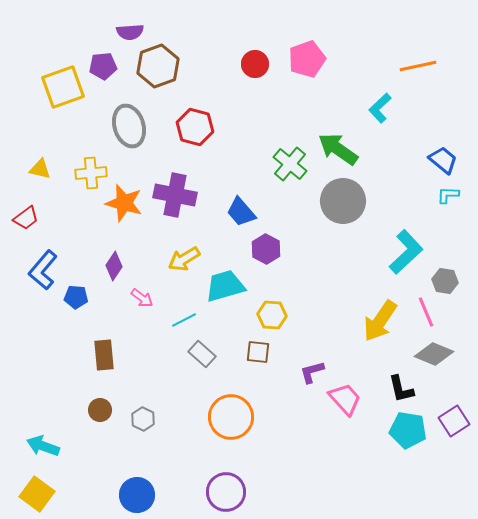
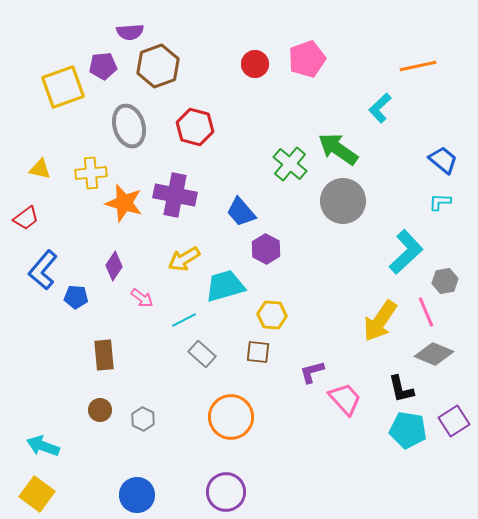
cyan L-shape at (448, 195): moved 8 px left, 7 px down
gray hexagon at (445, 281): rotated 20 degrees counterclockwise
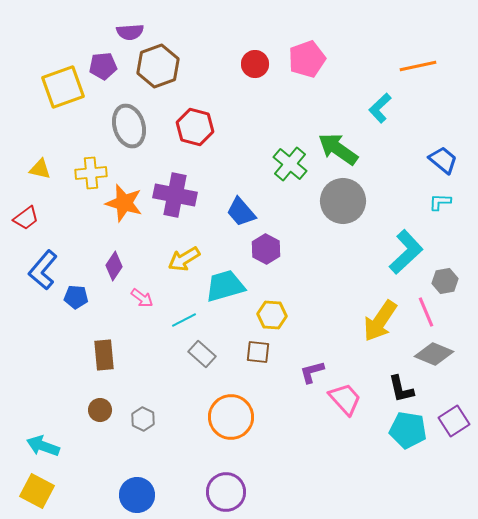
yellow square at (37, 494): moved 3 px up; rotated 8 degrees counterclockwise
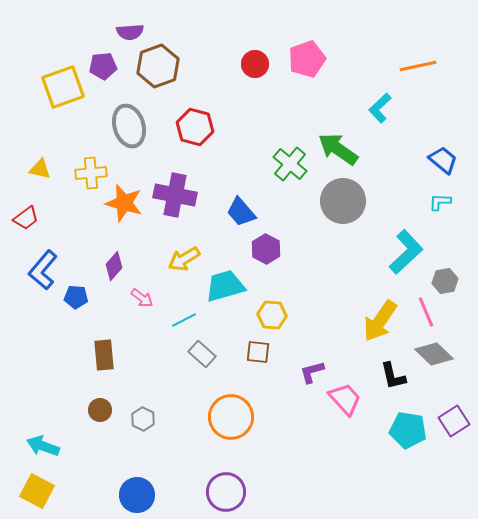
purple diamond at (114, 266): rotated 8 degrees clockwise
gray diamond at (434, 354): rotated 21 degrees clockwise
black L-shape at (401, 389): moved 8 px left, 13 px up
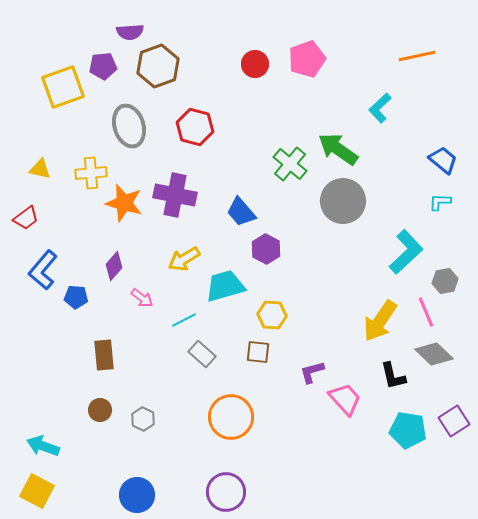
orange line at (418, 66): moved 1 px left, 10 px up
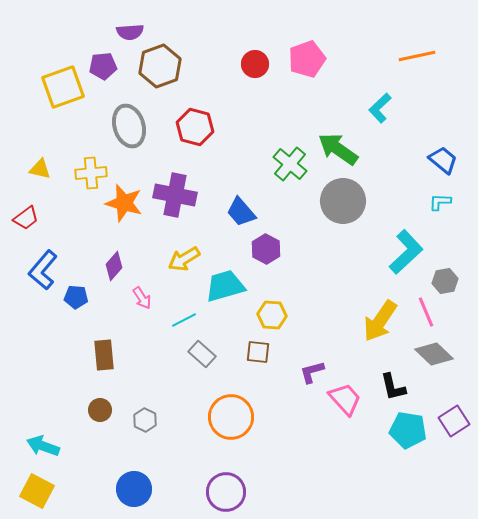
brown hexagon at (158, 66): moved 2 px right
pink arrow at (142, 298): rotated 20 degrees clockwise
black L-shape at (393, 376): moved 11 px down
gray hexagon at (143, 419): moved 2 px right, 1 px down
blue circle at (137, 495): moved 3 px left, 6 px up
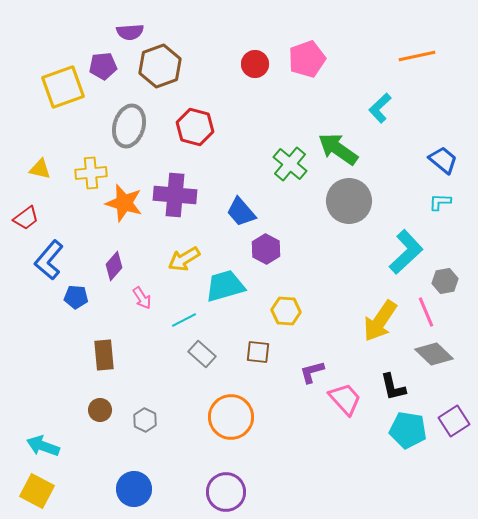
gray ellipse at (129, 126): rotated 33 degrees clockwise
purple cross at (175, 195): rotated 6 degrees counterclockwise
gray circle at (343, 201): moved 6 px right
blue L-shape at (43, 270): moved 6 px right, 10 px up
yellow hexagon at (272, 315): moved 14 px right, 4 px up
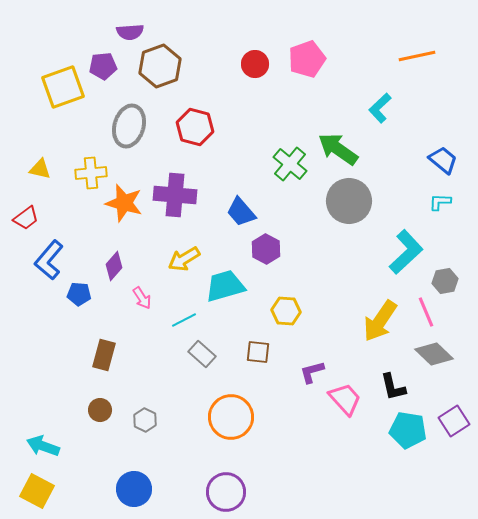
blue pentagon at (76, 297): moved 3 px right, 3 px up
brown rectangle at (104, 355): rotated 20 degrees clockwise
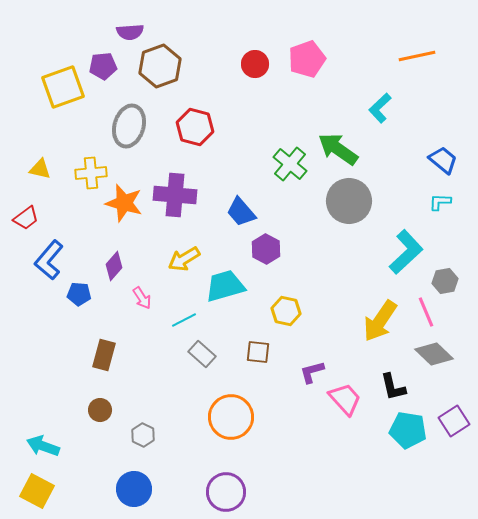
yellow hexagon at (286, 311): rotated 8 degrees clockwise
gray hexagon at (145, 420): moved 2 px left, 15 px down
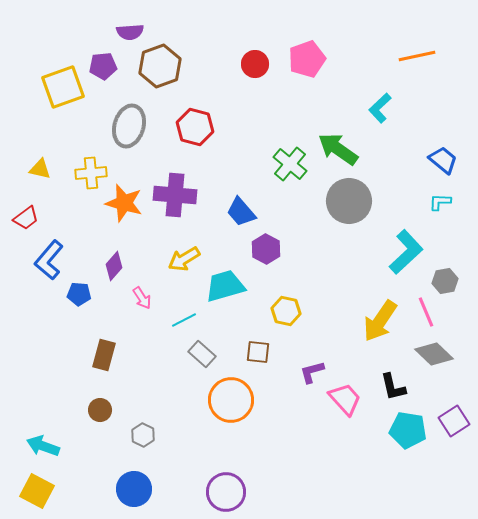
orange circle at (231, 417): moved 17 px up
